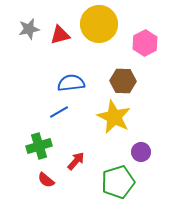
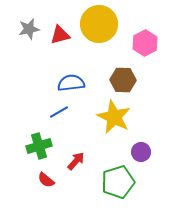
brown hexagon: moved 1 px up
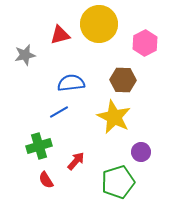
gray star: moved 4 px left, 26 px down
red semicircle: rotated 18 degrees clockwise
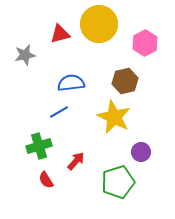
red triangle: moved 1 px up
brown hexagon: moved 2 px right, 1 px down; rotated 15 degrees counterclockwise
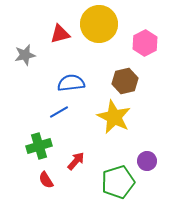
purple circle: moved 6 px right, 9 px down
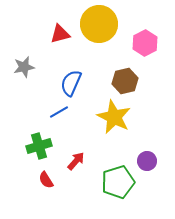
gray star: moved 1 px left, 12 px down
blue semicircle: rotated 60 degrees counterclockwise
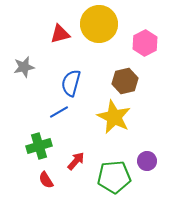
blue semicircle: rotated 8 degrees counterclockwise
green pentagon: moved 4 px left, 5 px up; rotated 12 degrees clockwise
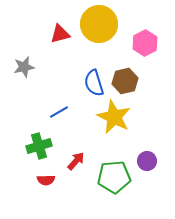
blue semicircle: moved 23 px right; rotated 32 degrees counterclockwise
red semicircle: rotated 60 degrees counterclockwise
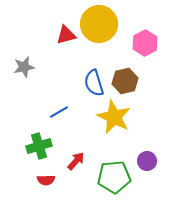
red triangle: moved 6 px right, 1 px down
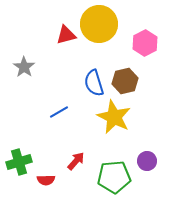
gray star: rotated 25 degrees counterclockwise
green cross: moved 20 px left, 16 px down
